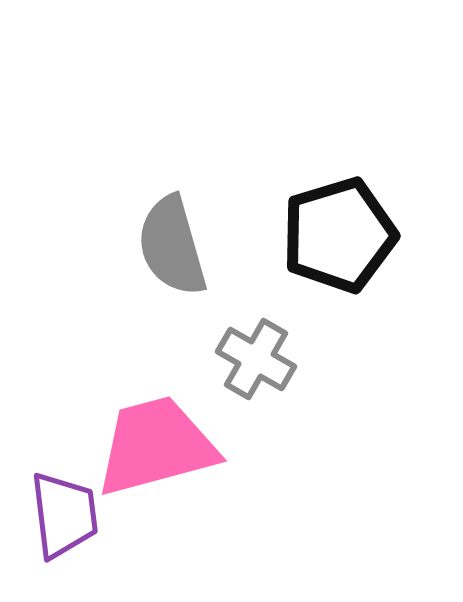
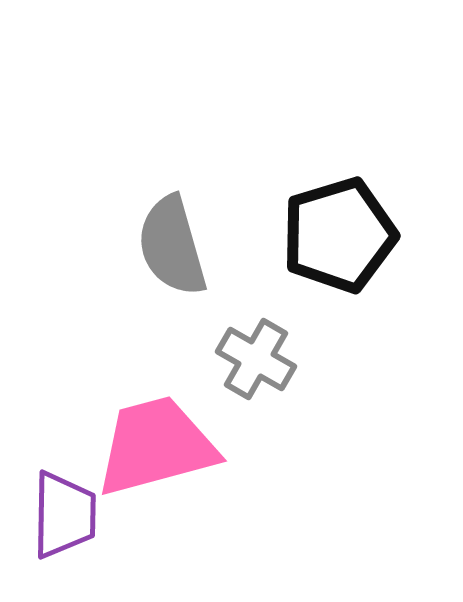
purple trapezoid: rotated 8 degrees clockwise
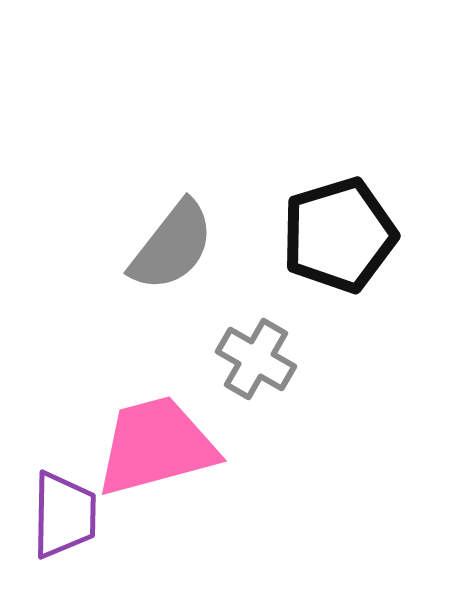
gray semicircle: rotated 126 degrees counterclockwise
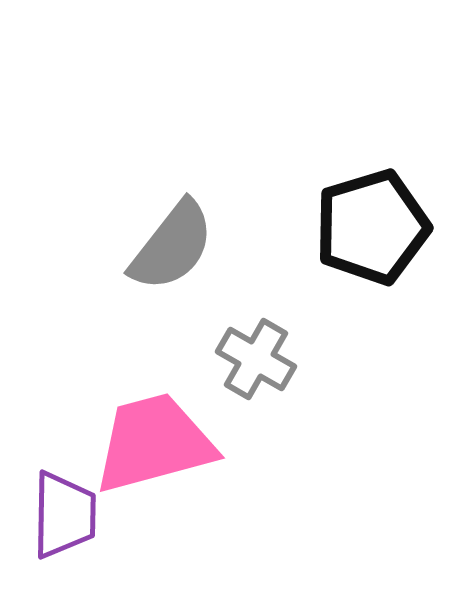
black pentagon: moved 33 px right, 8 px up
pink trapezoid: moved 2 px left, 3 px up
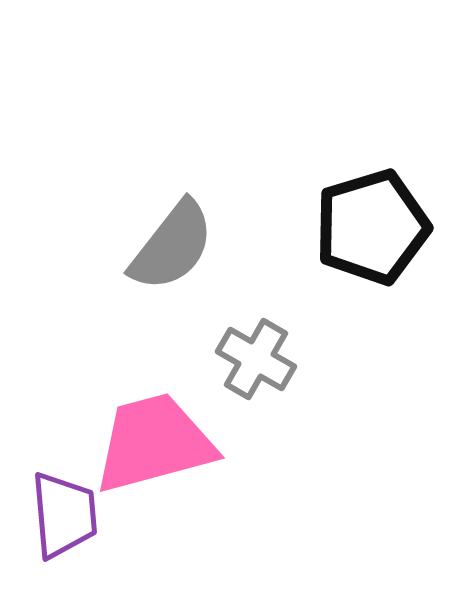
purple trapezoid: rotated 6 degrees counterclockwise
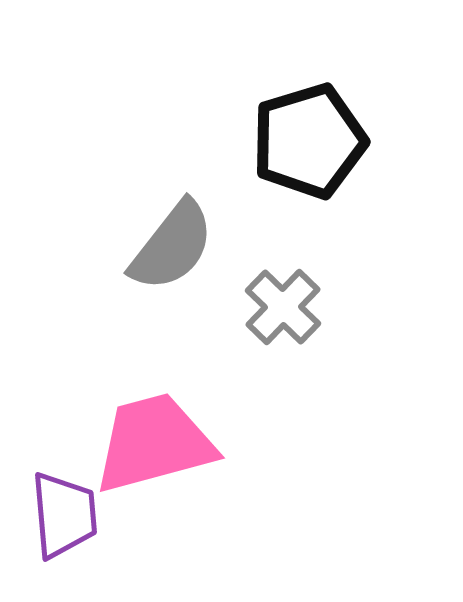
black pentagon: moved 63 px left, 86 px up
gray cross: moved 27 px right, 52 px up; rotated 14 degrees clockwise
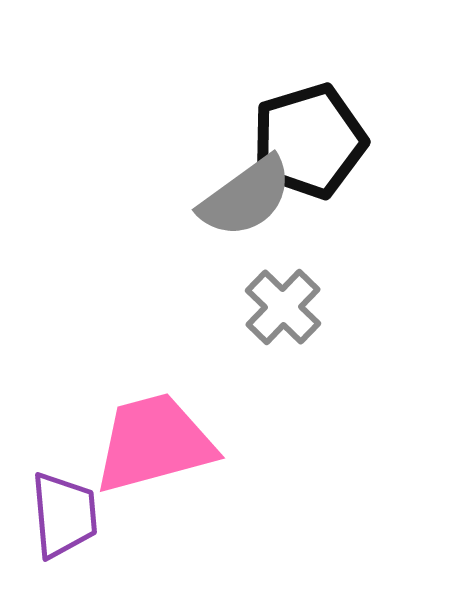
gray semicircle: moved 74 px right, 49 px up; rotated 16 degrees clockwise
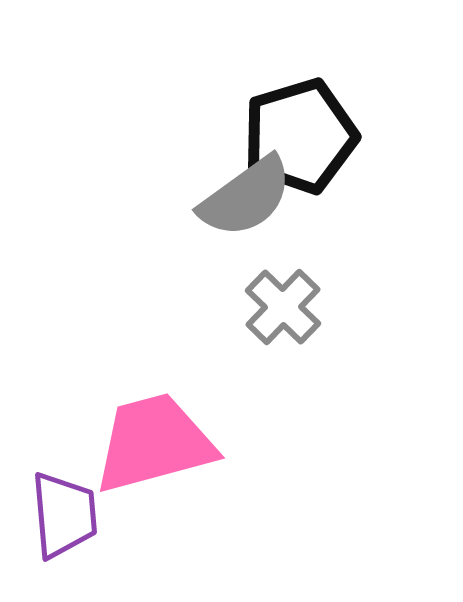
black pentagon: moved 9 px left, 5 px up
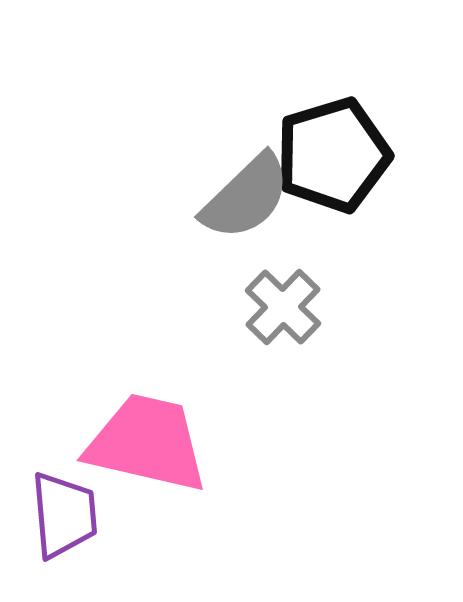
black pentagon: moved 33 px right, 19 px down
gray semicircle: rotated 8 degrees counterclockwise
pink trapezoid: moved 7 px left; rotated 28 degrees clockwise
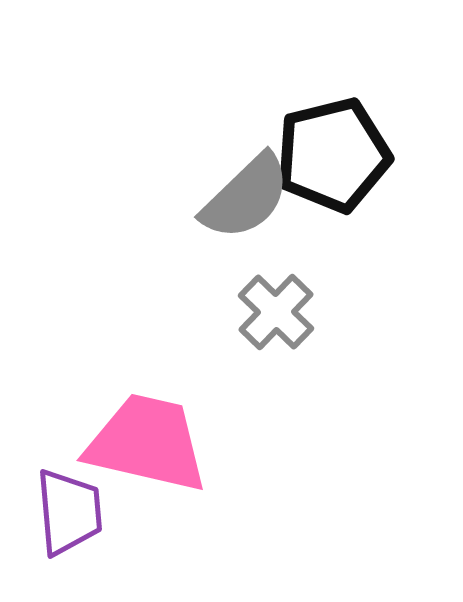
black pentagon: rotated 3 degrees clockwise
gray cross: moved 7 px left, 5 px down
purple trapezoid: moved 5 px right, 3 px up
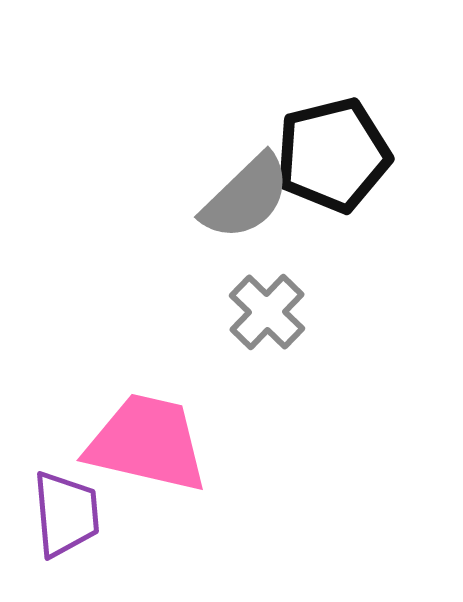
gray cross: moved 9 px left
purple trapezoid: moved 3 px left, 2 px down
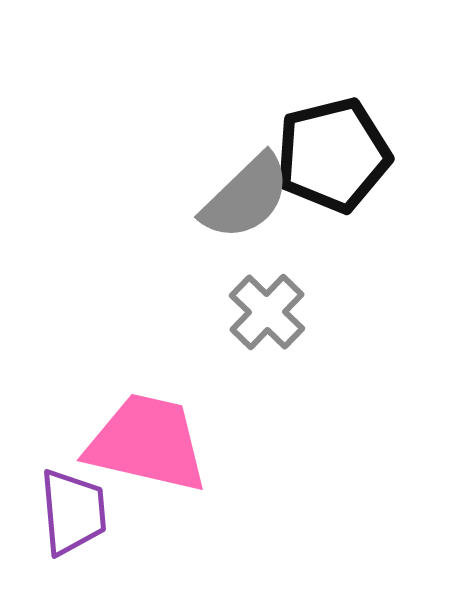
purple trapezoid: moved 7 px right, 2 px up
